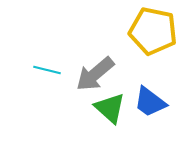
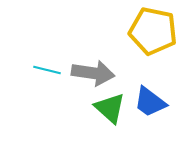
gray arrow: moved 2 px left, 1 px up; rotated 132 degrees counterclockwise
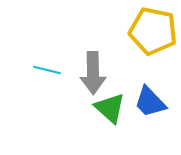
gray arrow: rotated 81 degrees clockwise
blue trapezoid: rotated 9 degrees clockwise
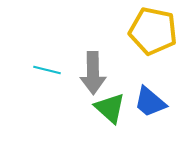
blue trapezoid: rotated 6 degrees counterclockwise
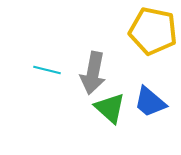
gray arrow: rotated 12 degrees clockwise
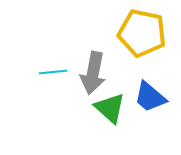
yellow pentagon: moved 11 px left, 2 px down
cyan line: moved 6 px right, 2 px down; rotated 20 degrees counterclockwise
blue trapezoid: moved 5 px up
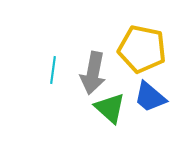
yellow pentagon: moved 16 px down
cyan line: moved 2 px up; rotated 76 degrees counterclockwise
